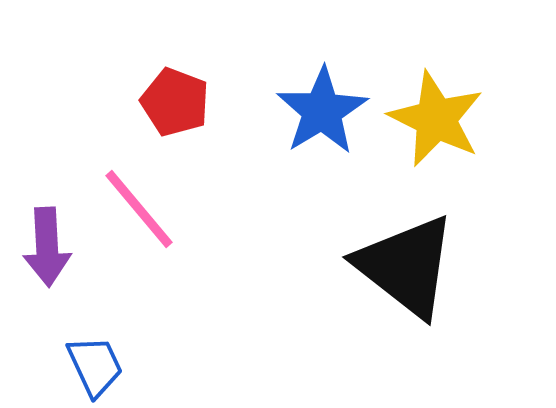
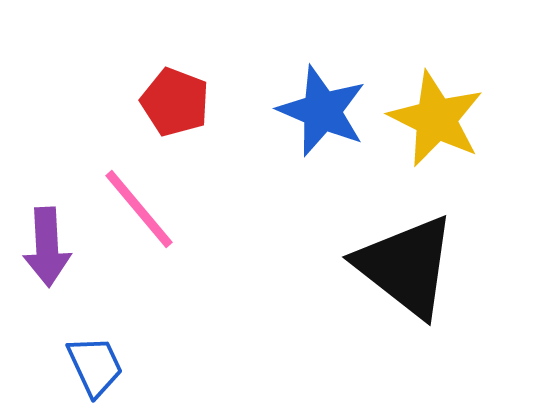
blue star: rotated 18 degrees counterclockwise
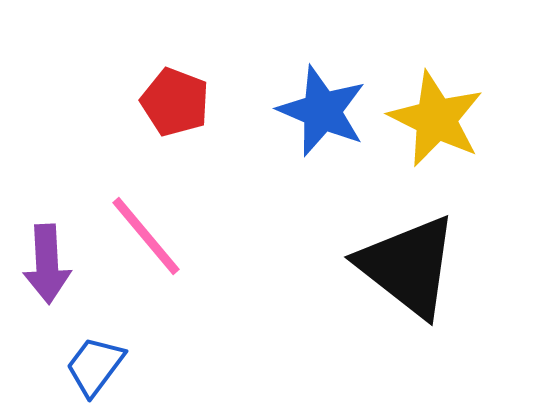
pink line: moved 7 px right, 27 px down
purple arrow: moved 17 px down
black triangle: moved 2 px right
blue trapezoid: rotated 118 degrees counterclockwise
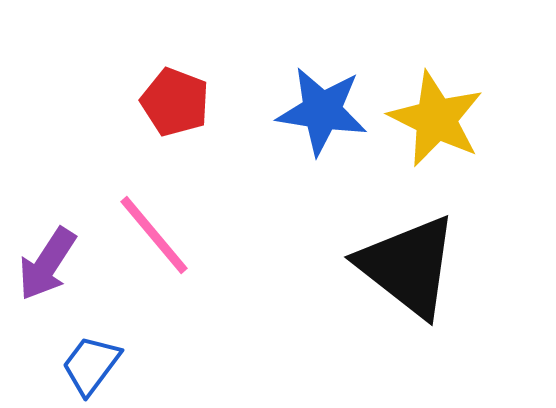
blue star: rotated 14 degrees counterclockwise
pink line: moved 8 px right, 1 px up
purple arrow: rotated 36 degrees clockwise
blue trapezoid: moved 4 px left, 1 px up
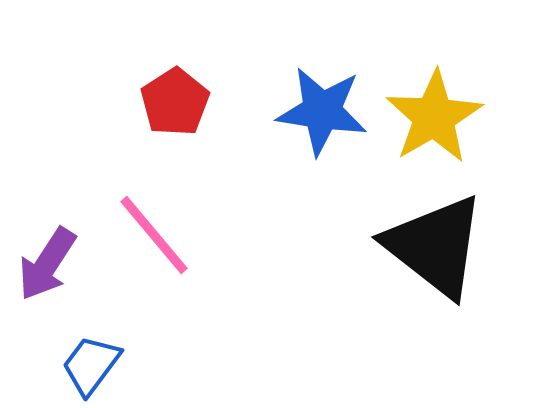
red pentagon: rotated 18 degrees clockwise
yellow star: moved 2 px left, 2 px up; rotated 16 degrees clockwise
black triangle: moved 27 px right, 20 px up
